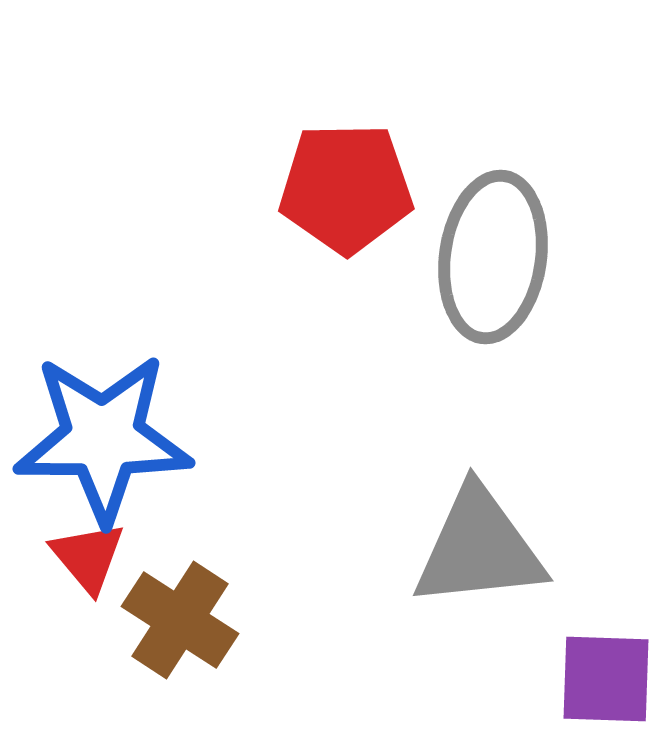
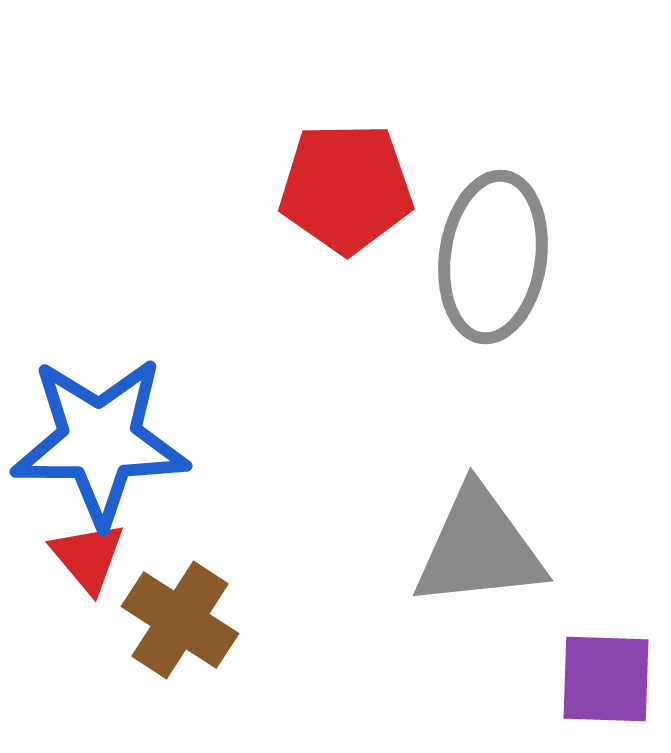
blue star: moved 3 px left, 3 px down
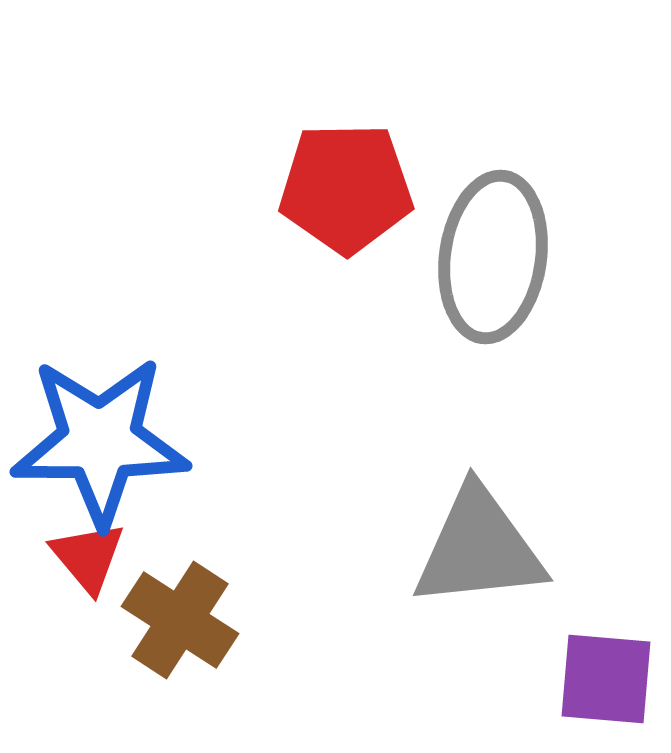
purple square: rotated 3 degrees clockwise
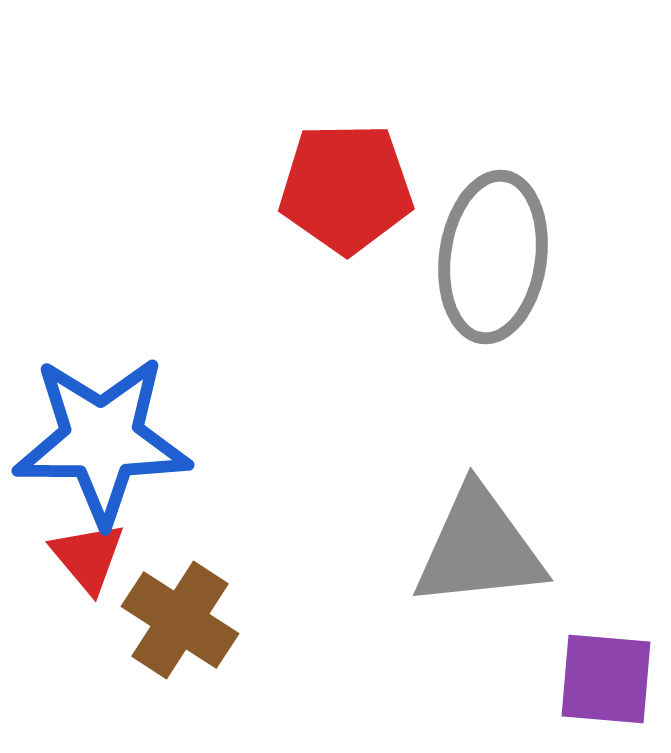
blue star: moved 2 px right, 1 px up
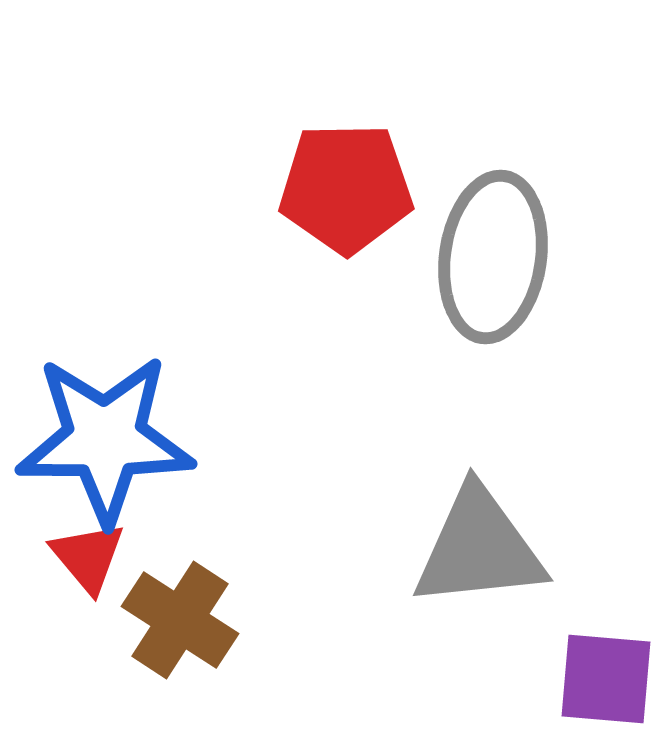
blue star: moved 3 px right, 1 px up
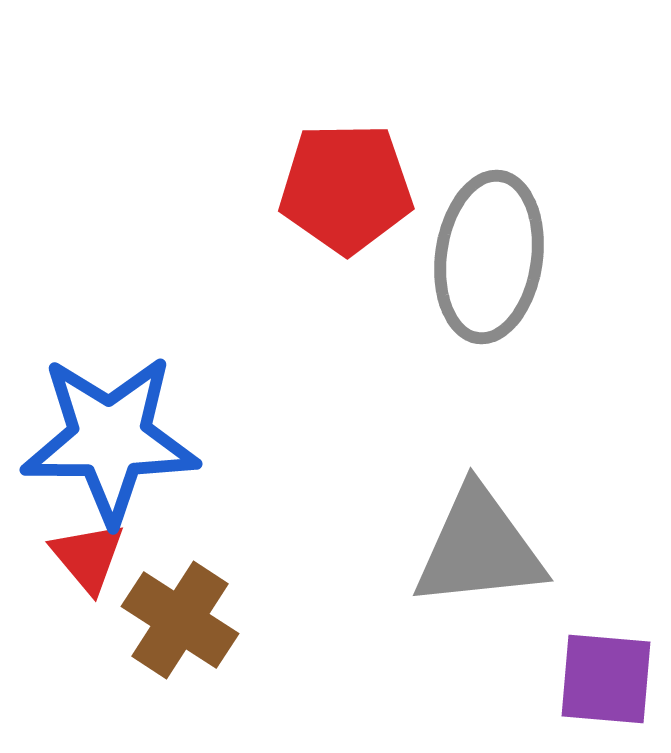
gray ellipse: moved 4 px left
blue star: moved 5 px right
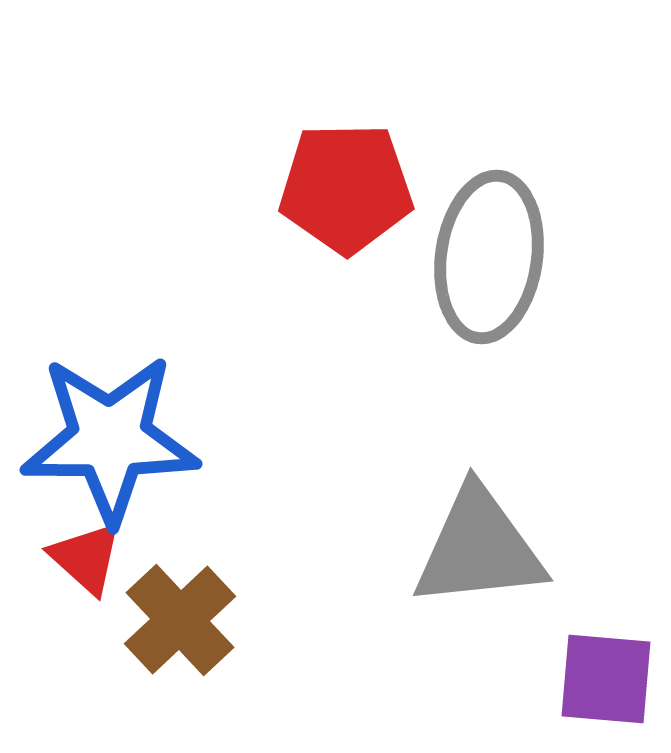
red triangle: moved 2 px left, 1 px down; rotated 8 degrees counterclockwise
brown cross: rotated 14 degrees clockwise
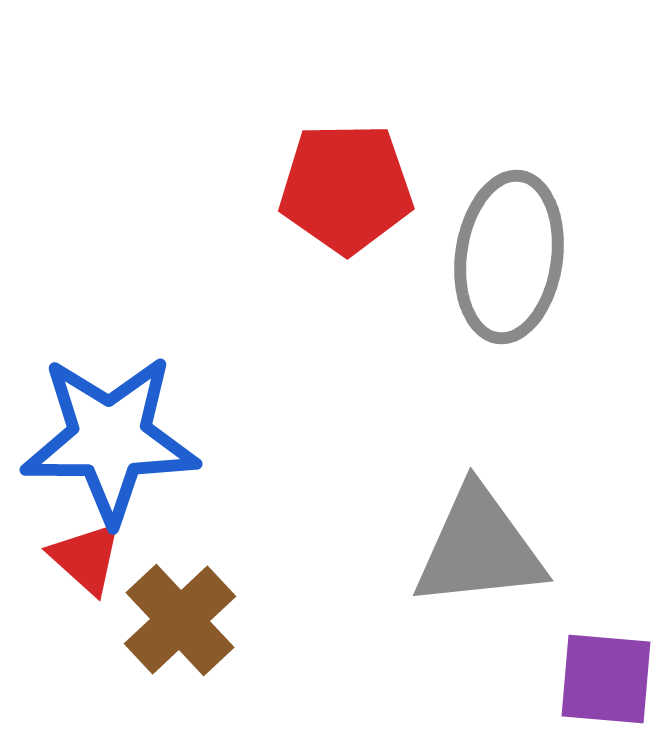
gray ellipse: moved 20 px right
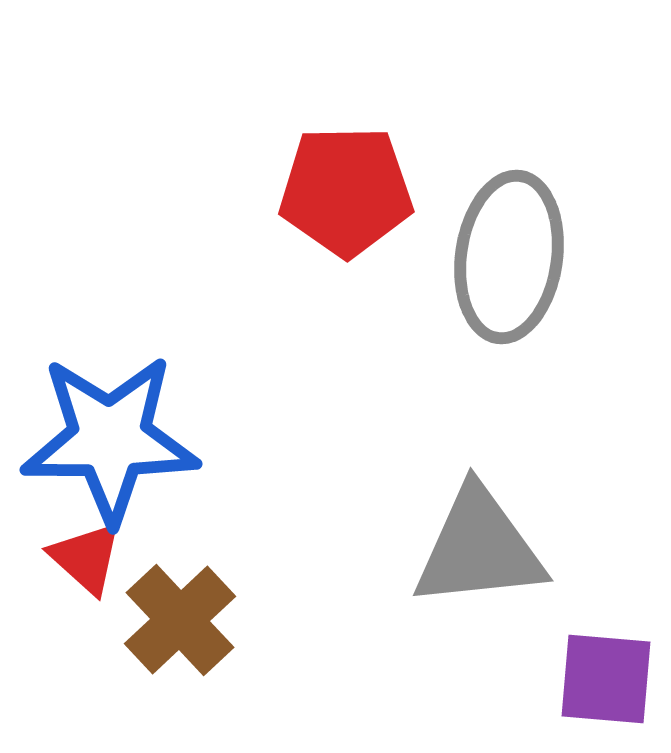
red pentagon: moved 3 px down
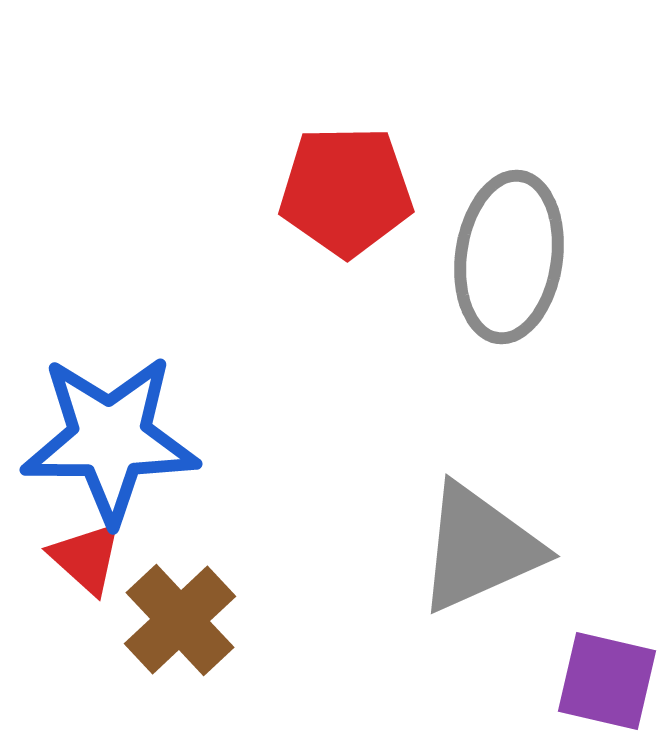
gray triangle: rotated 18 degrees counterclockwise
purple square: moved 1 px right, 2 px down; rotated 8 degrees clockwise
